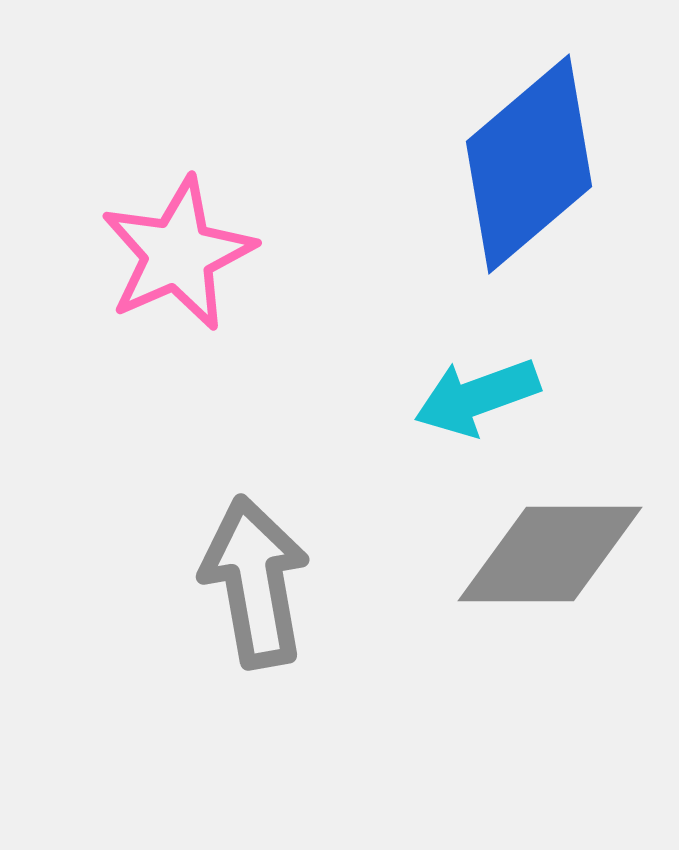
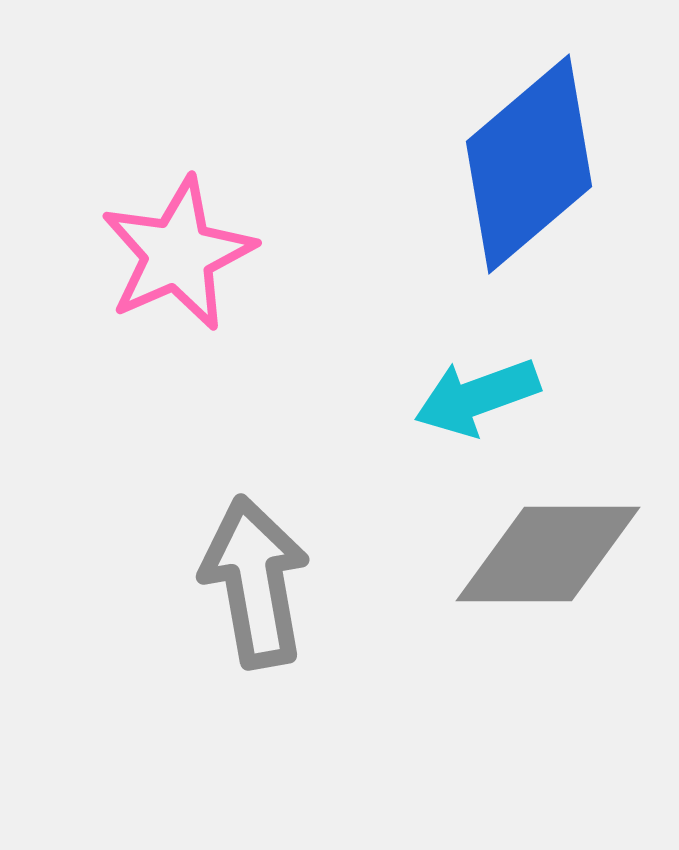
gray diamond: moved 2 px left
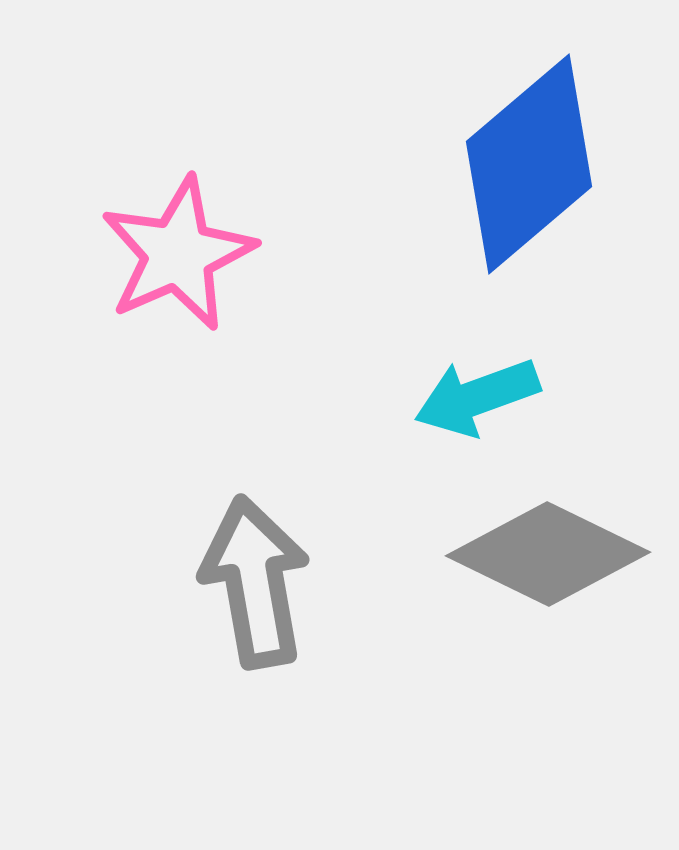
gray diamond: rotated 26 degrees clockwise
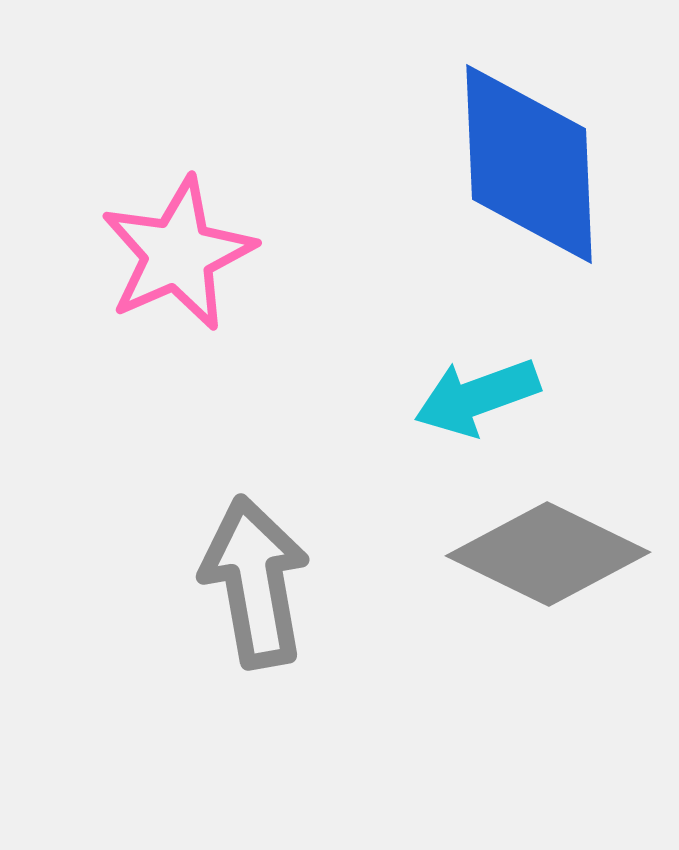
blue diamond: rotated 52 degrees counterclockwise
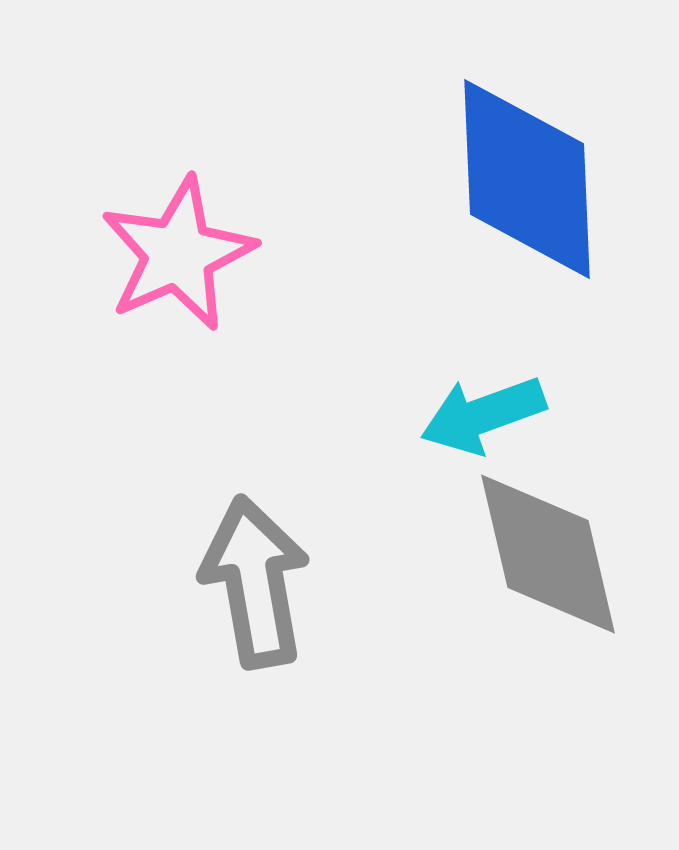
blue diamond: moved 2 px left, 15 px down
cyan arrow: moved 6 px right, 18 px down
gray diamond: rotated 51 degrees clockwise
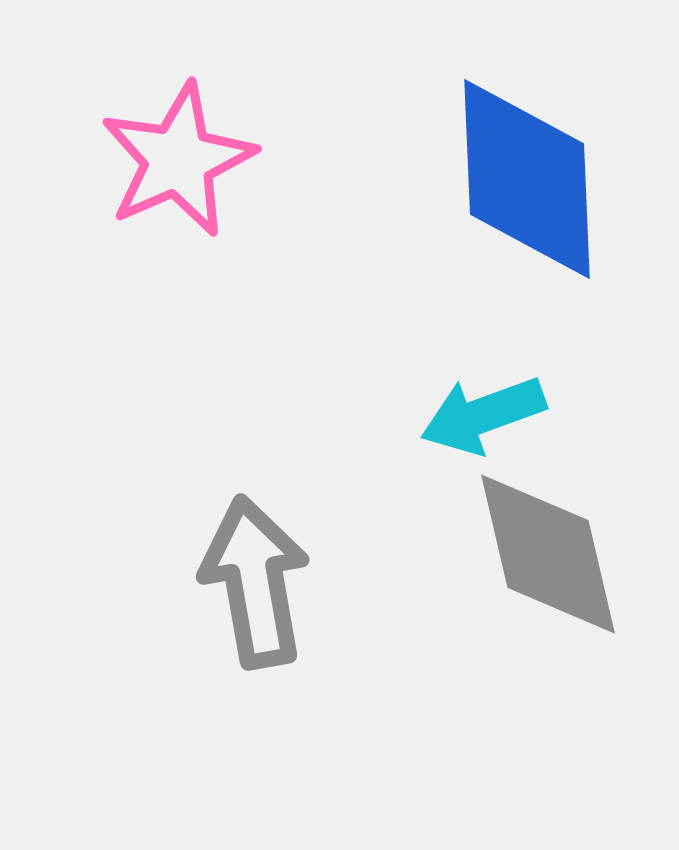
pink star: moved 94 px up
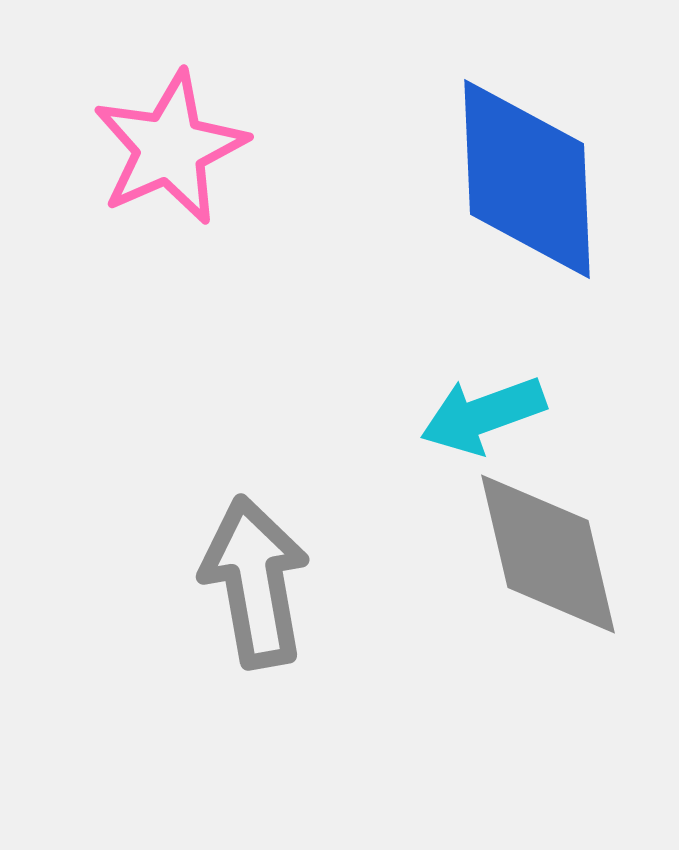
pink star: moved 8 px left, 12 px up
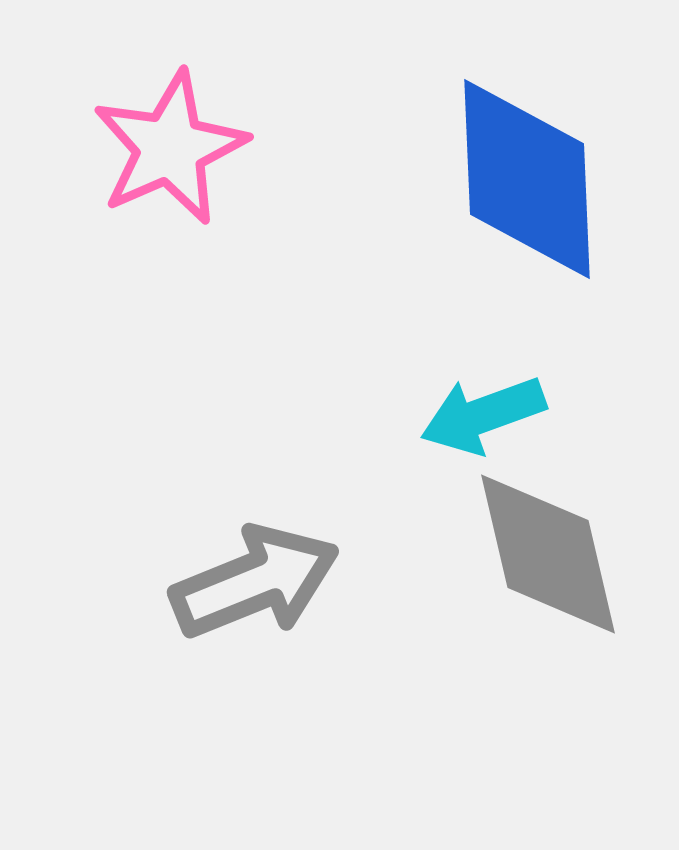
gray arrow: rotated 78 degrees clockwise
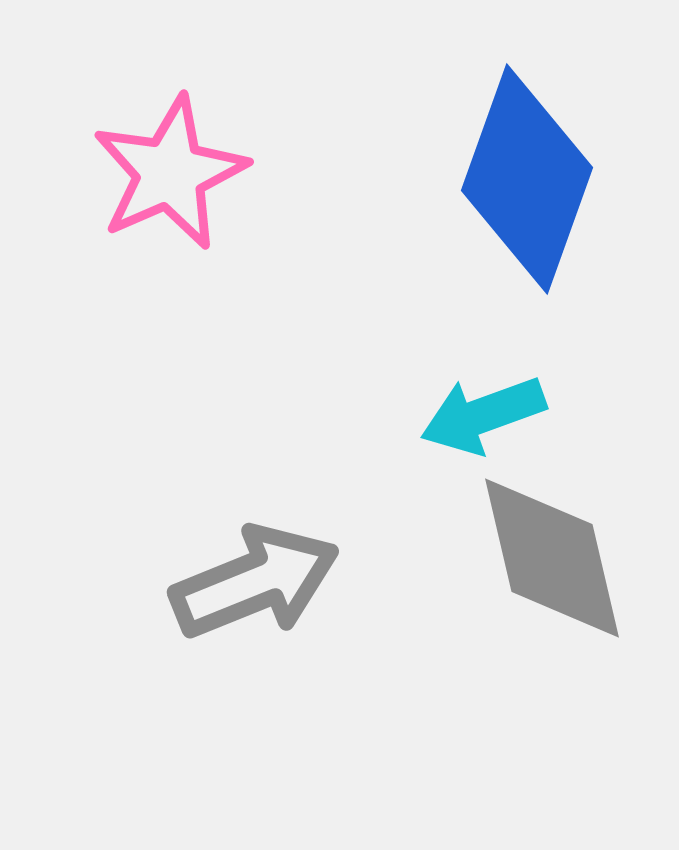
pink star: moved 25 px down
blue diamond: rotated 22 degrees clockwise
gray diamond: moved 4 px right, 4 px down
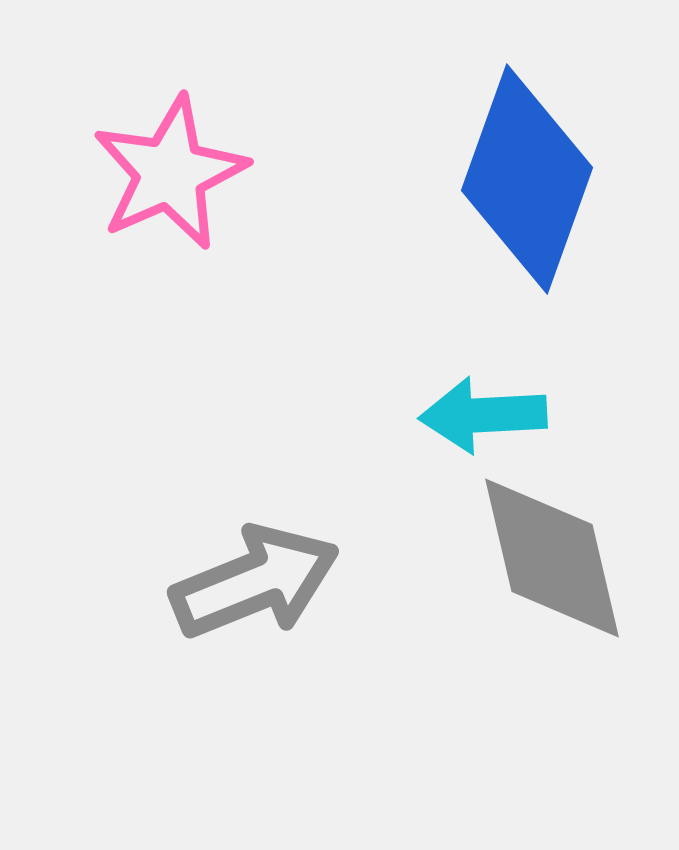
cyan arrow: rotated 17 degrees clockwise
